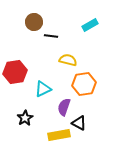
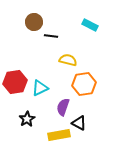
cyan rectangle: rotated 56 degrees clockwise
red hexagon: moved 10 px down
cyan triangle: moved 3 px left, 1 px up
purple semicircle: moved 1 px left
black star: moved 2 px right, 1 px down
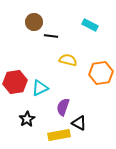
orange hexagon: moved 17 px right, 11 px up
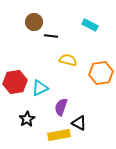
purple semicircle: moved 2 px left
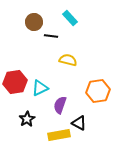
cyan rectangle: moved 20 px left, 7 px up; rotated 21 degrees clockwise
orange hexagon: moved 3 px left, 18 px down
purple semicircle: moved 1 px left, 2 px up
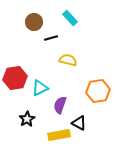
black line: moved 2 px down; rotated 24 degrees counterclockwise
red hexagon: moved 4 px up
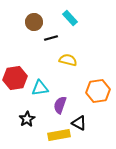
cyan triangle: rotated 18 degrees clockwise
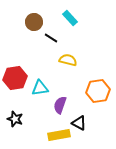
black line: rotated 48 degrees clockwise
black star: moved 12 px left; rotated 21 degrees counterclockwise
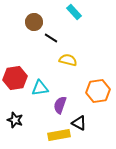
cyan rectangle: moved 4 px right, 6 px up
black star: moved 1 px down
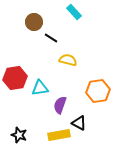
black star: moved 4 px right, 15 px down
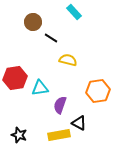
brown circle: moved 1 px left
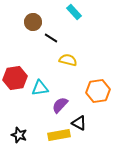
purple semicircle: rotated 24 degrees clockwise
